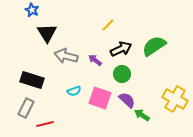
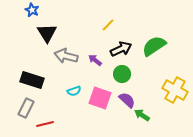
yellow cross: moved 9 px up
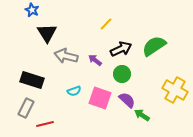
yellow line: moved 2 px left, 1 px up
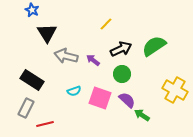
purple arrow: moved 2 px left
black rectangle: rotated 15 degrees clockwise
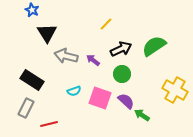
purple semicircle: moved 1 px left, 1 px down
red line: moved 4 px right
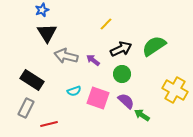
blue star: moved 10 px right; rotated 24 degrees clockwise
pink square: moved 2 px left
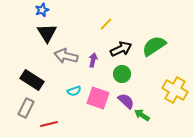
purple arrow: rotated 64 degrees clockwise
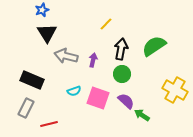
black arrow: rotated 55 degrees counterclockwise
black rectangle: rotated 10 degrees counterclockwise
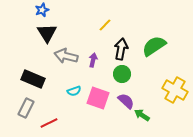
yellow line: moved 1 px left, 1 px down
black rectangle: moved 1 px right, 1 px up
red line: moved 1 px up; rotated 12 degrees counterclockwise
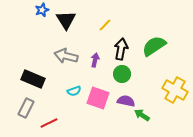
black triangle: moved 19 px right, 13 px up
purple arrow: moved 2 px right
purple semicircle: rotated 30 degrees counterclockwise
